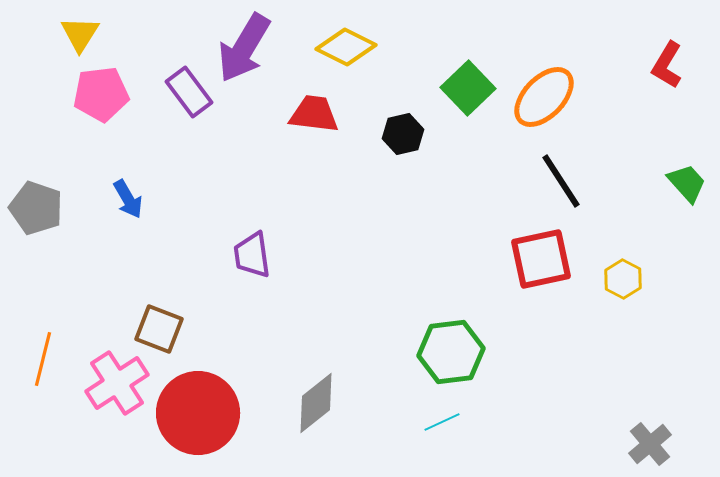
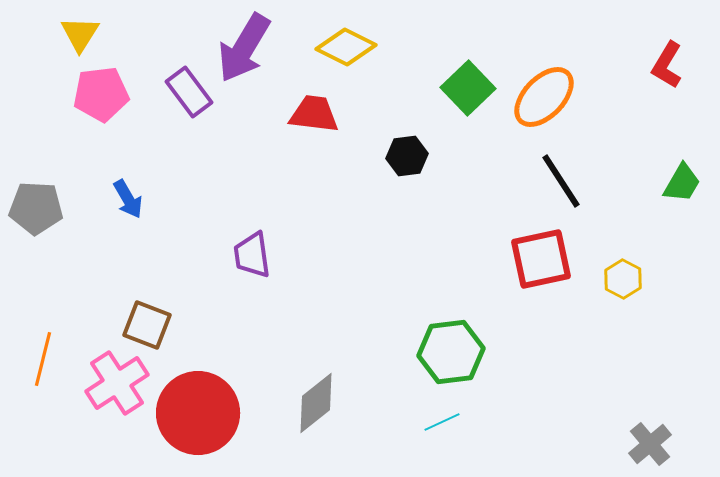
black hexagon: moved 4 px right, 22 px down; rotated 6 degrees clockwise
green trapezoid: moved 5 px left; rotated 72 degrees clockwise
gray pentagon: rotated 16 degrees counterclockwise
brown square: moved 12 px left, 4 px up
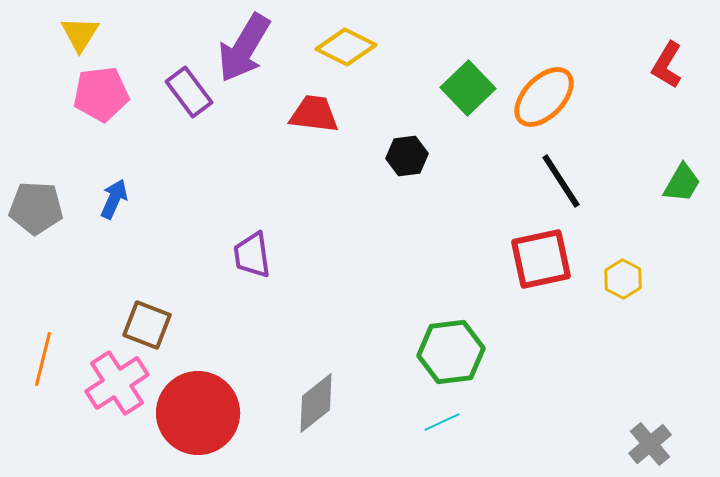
blue arrow: moved 14 px left; rotated 126 degrees counterclockwise
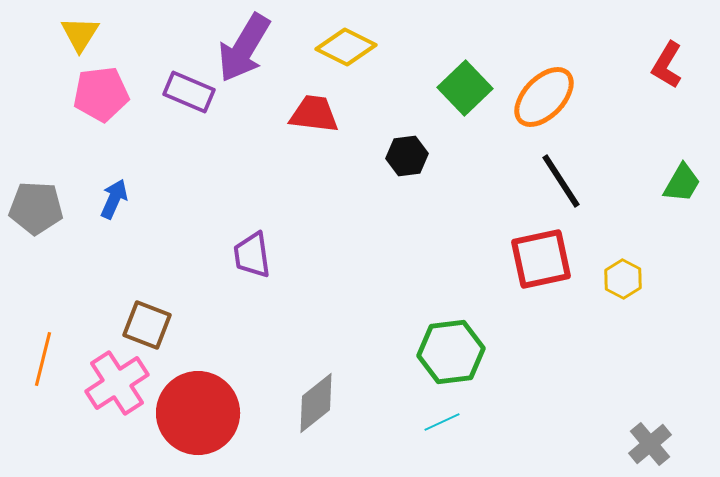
green square: moved 3 px left
purple rectangle: rotated 30 degrees counterclockwise
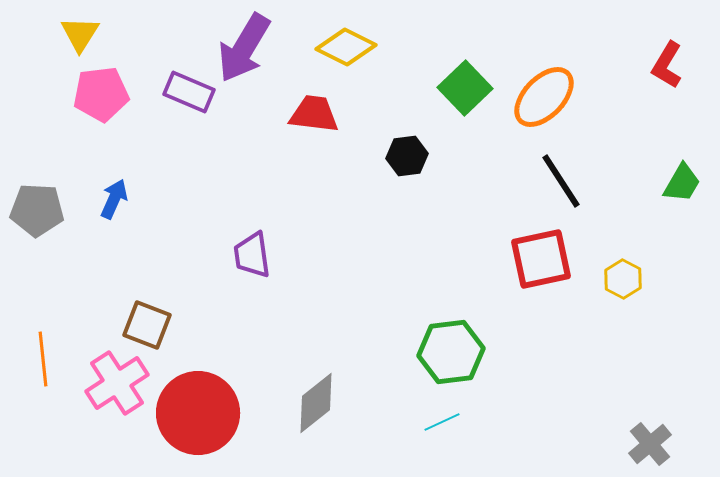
gray pentagon: moved 1 px right, 2 px down
orange line: rotated 20 degrees counterclockwise
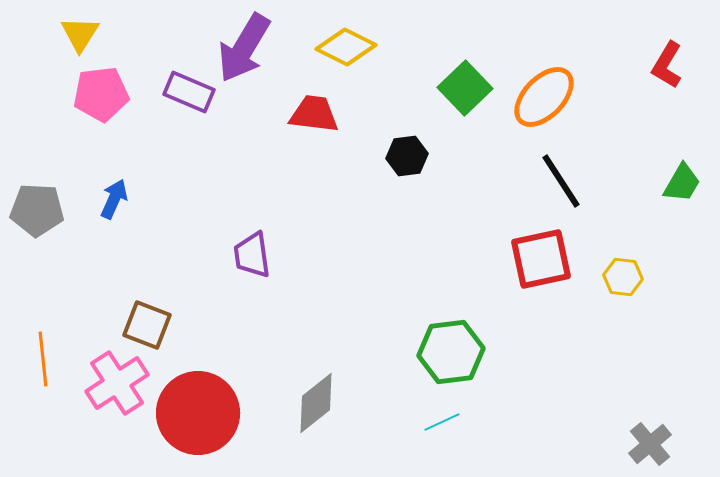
yellow hexagon: moved 2 px up; rotated 21 degrees counterclockwise
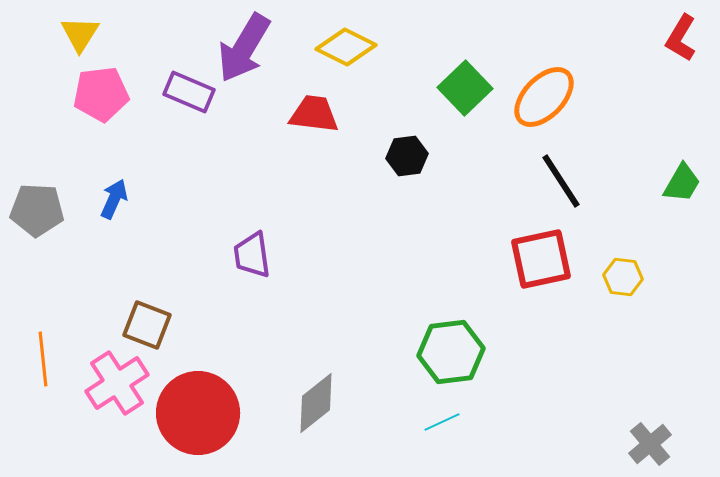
red L-shape: moved 14 px right, 27 px up
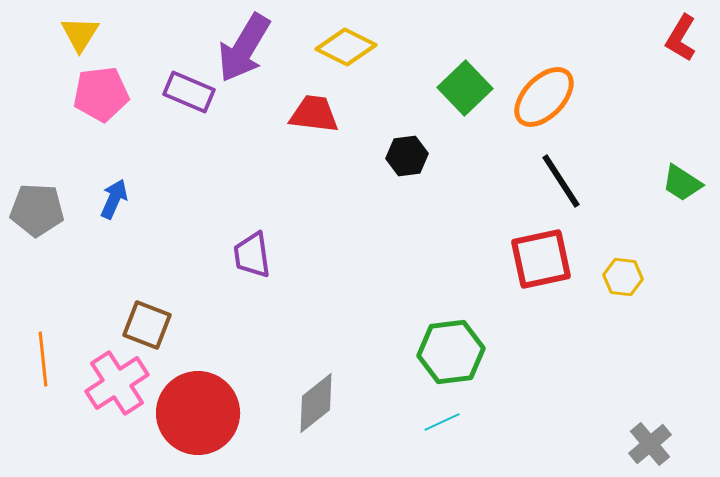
green trapezoid: rotated 93 degrees clockwise
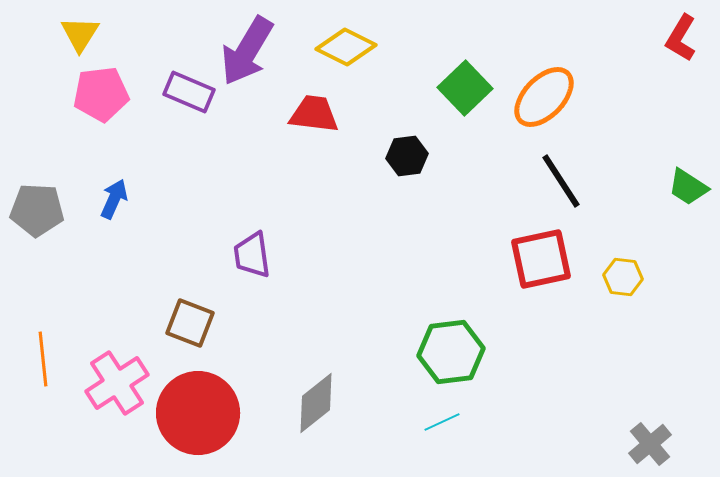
purple arrow: moved 3 px right, 3 px down
green trapezoid: moved 6 px right, 4 px down
brown square: moved 43 px right, 2 px up
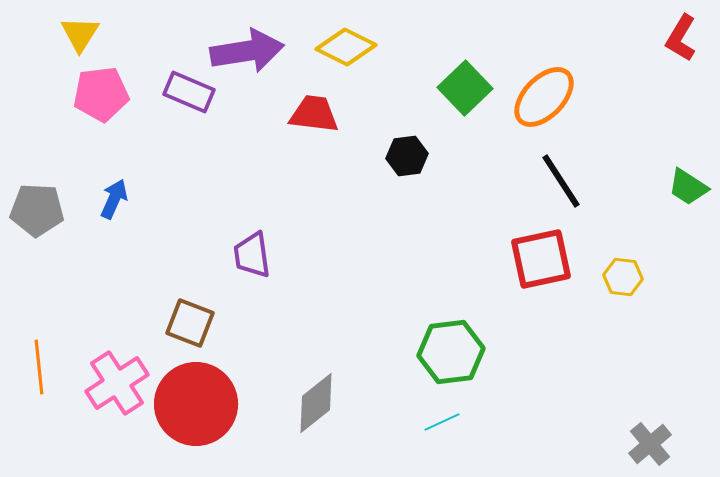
purple arrow: rotated 130 degrees counterclockwise
orange line: moved 4 px left, 8 px down
red circle: moved 2 px left, 9 px up
